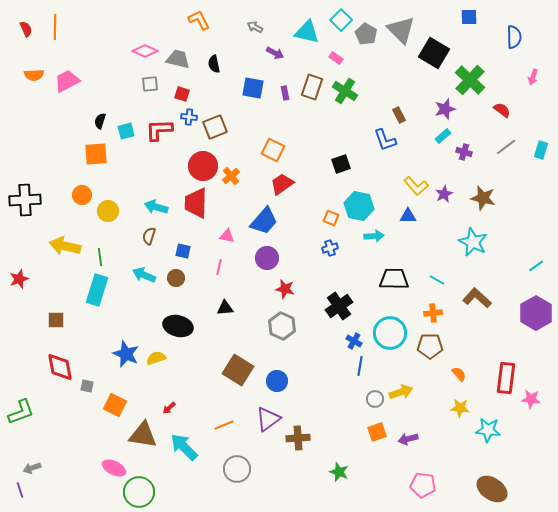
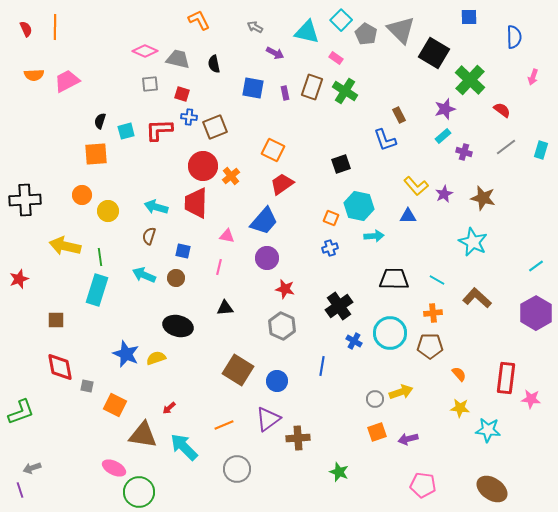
blue line at (360, 366): moved 38 px left
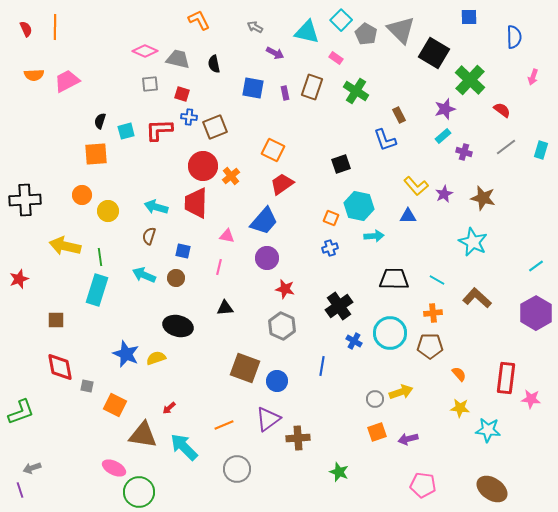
green cross at (345, 91): moved 11 px right
brown square at (238, 370): moved 7 px right, 2 px up; rotated 12 degrees counterclockwise
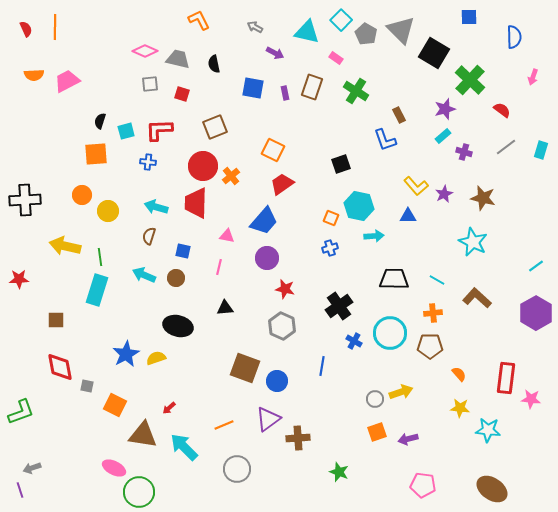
blue cross at (189, 117): moved 41 px left, 45 px down
red star at (19, 279): rotated 18 degrees clockwise
blue star at (126, 354): rotated 20 degrees clockwise
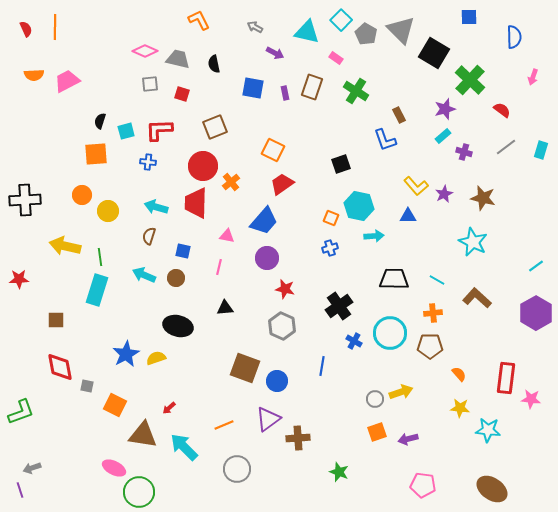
orange cross at (231, 176): moved 6 px down
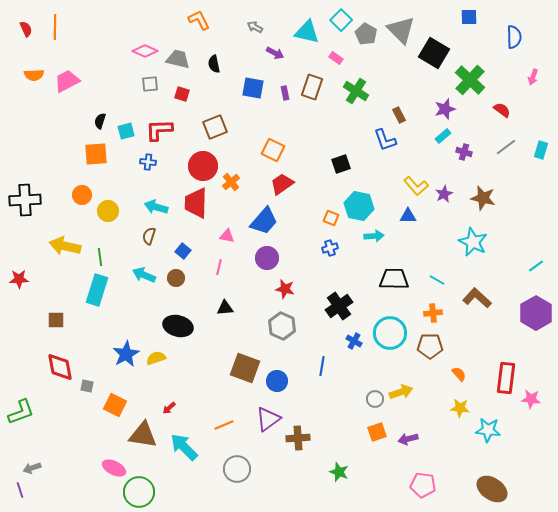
blue square at (183, 251): rotated 28 degrees clockwise
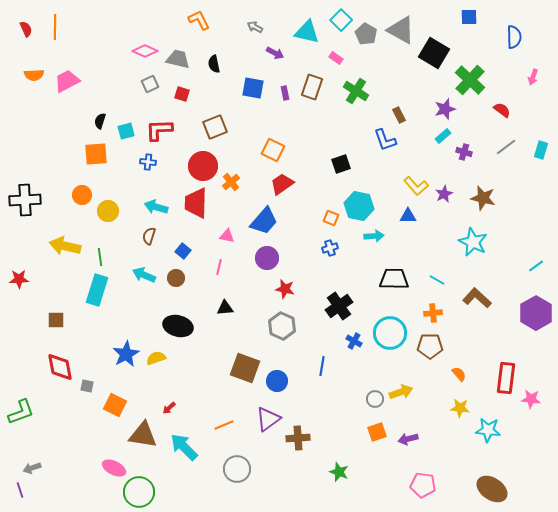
gray triangle at (401, 30): rotated 16 degrees counterclockwise
gray square at (150, 84): rotated 18 degrees counterclockwise
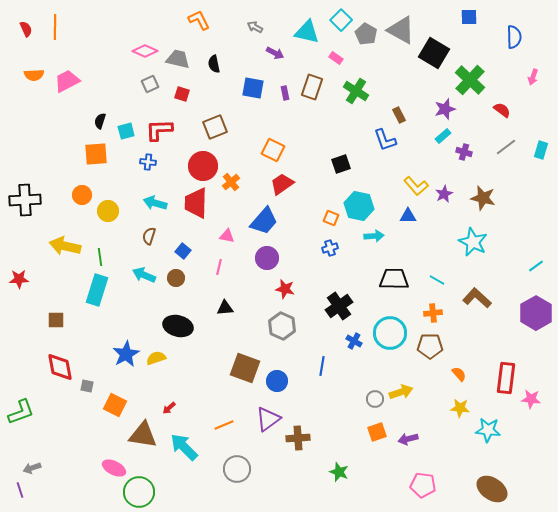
cyan arrow at (156, 207): moved 1 px left, 4 px up
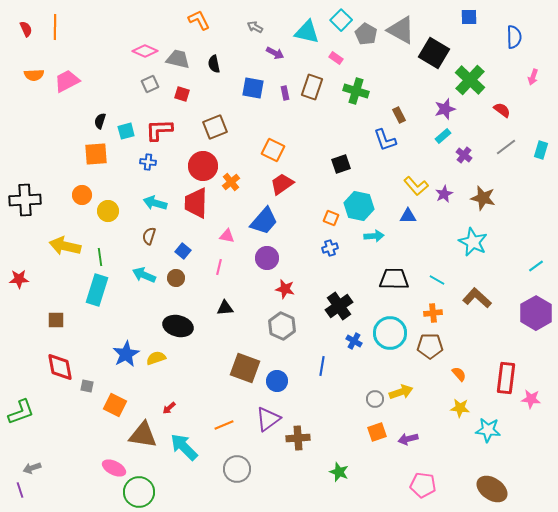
green cross at (356, 91): rotated 15 degrees counterclockwise
purple cross at (464, 152): moved 3 px down; rotated 21 degrees clockwise
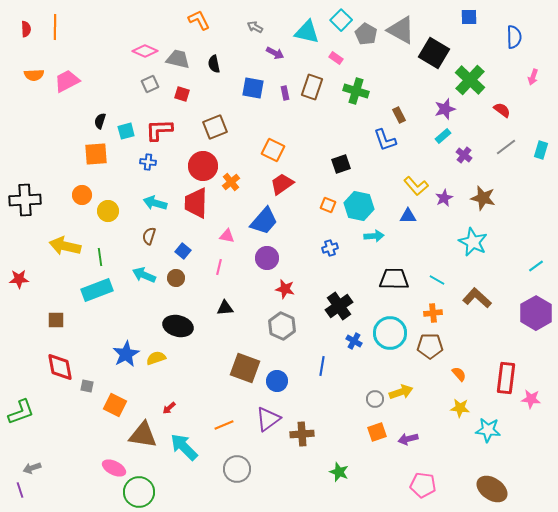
red semicircle at (26, 29): rotated 21 degrees clockwise
purple star at (444, 194): moved 4 px down
orange square at (331, 218): moved 3 px left, 13 px up
cyan rectangle at (97, 290): rotated 52 degrees clockwise
brown cross at (298, 438): moved 4 px right, 4 px up
